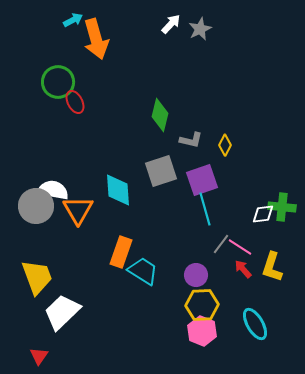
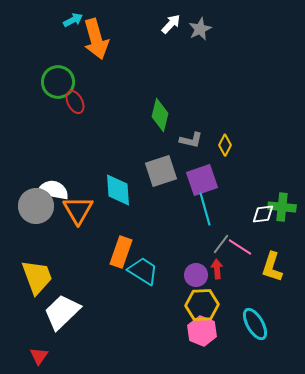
red arrow: moved 26 px left; rotated 36 degrees clockwise
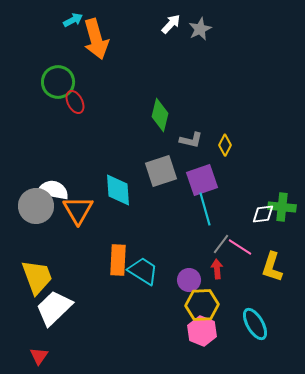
orange rectangle: moved 3 px left, 8 px down; rotated 16 degrees counterclockwise
purple circle: moved 7 px left, 5 px down
white trapezoid: moved 8 px left, 4 px up
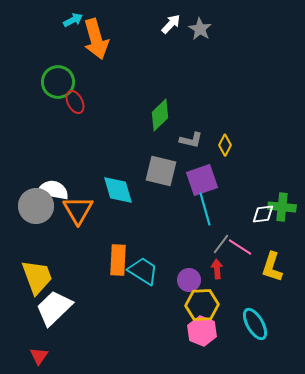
gray star: rotated 15 degrees counterclockwise
green diamond: rotated 32 degrees clockwise
gray square: rotated 32 degrees clockwise
cyan diamond: rotated 12 degrees counterclockwise
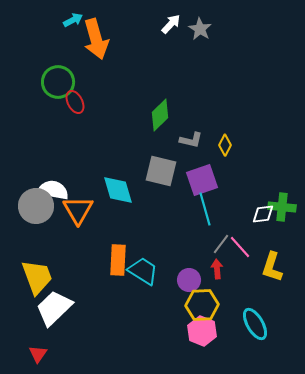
pink line: rotated 15 degrees clockwise
red triangle: moved 1 px left, 2 px up
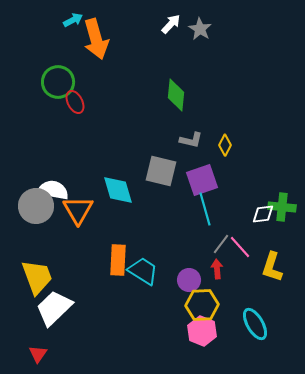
green diamond: moved 16 px right, 20 px up; rotated 40 degrees counterclockwise
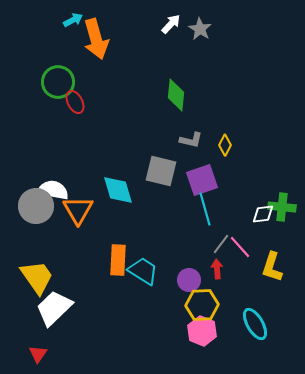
yellow trapezoid: rotated 15 degrees counterclockwise
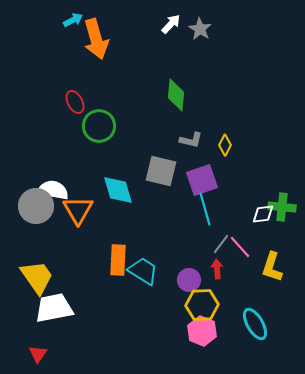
green circle: moved 41 px right, 44 px down
white trapezoid: rotated 33 degrees clockwise
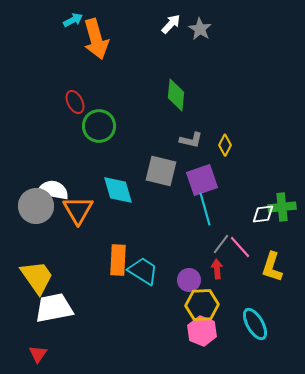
green cross: rotated 12 degrees counterclockwise
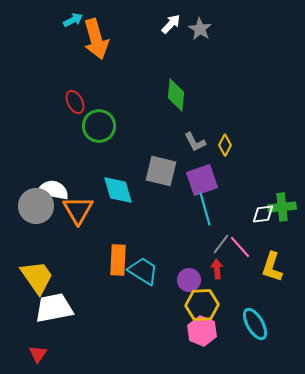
gray L-shape: moved 4 px right, 2 px down; rotated 50 degrees clockwise
